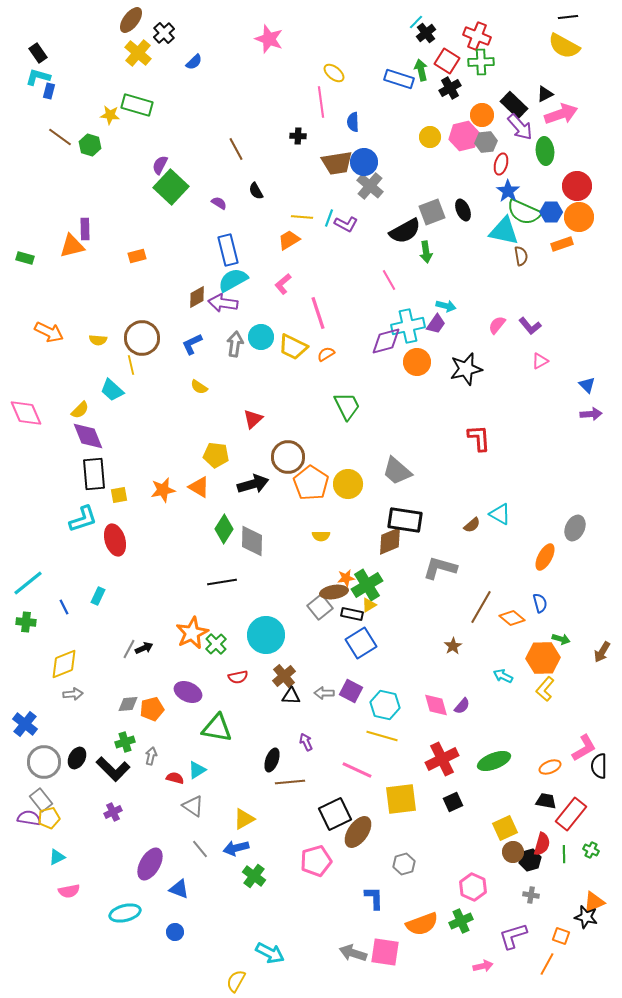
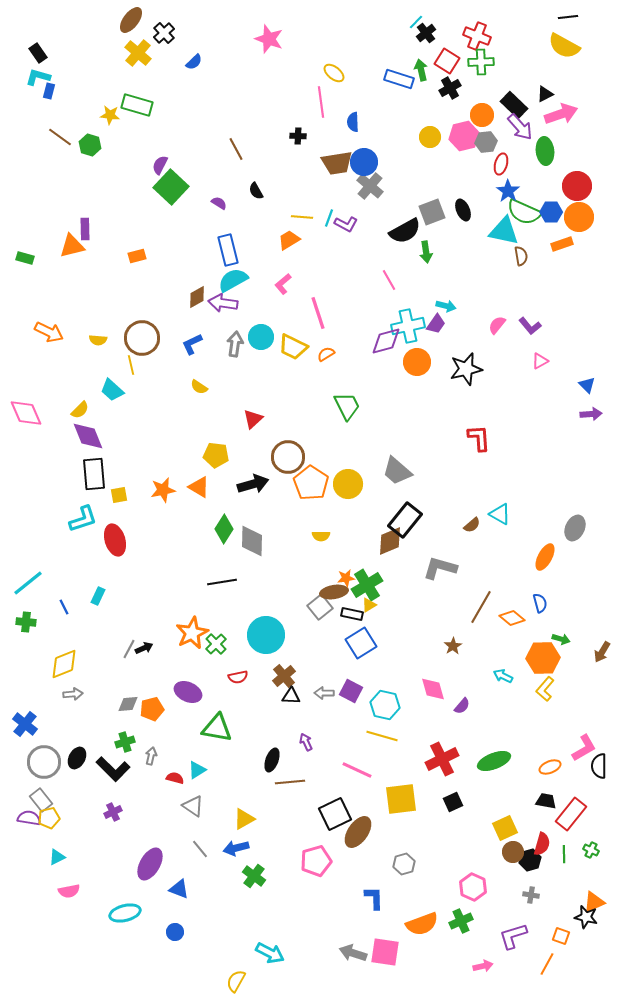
black rectangle at (405, 520): rotated 60 degrees counterclockwise
pink diamond at (436, 705): moved 3 px left, 16 px up
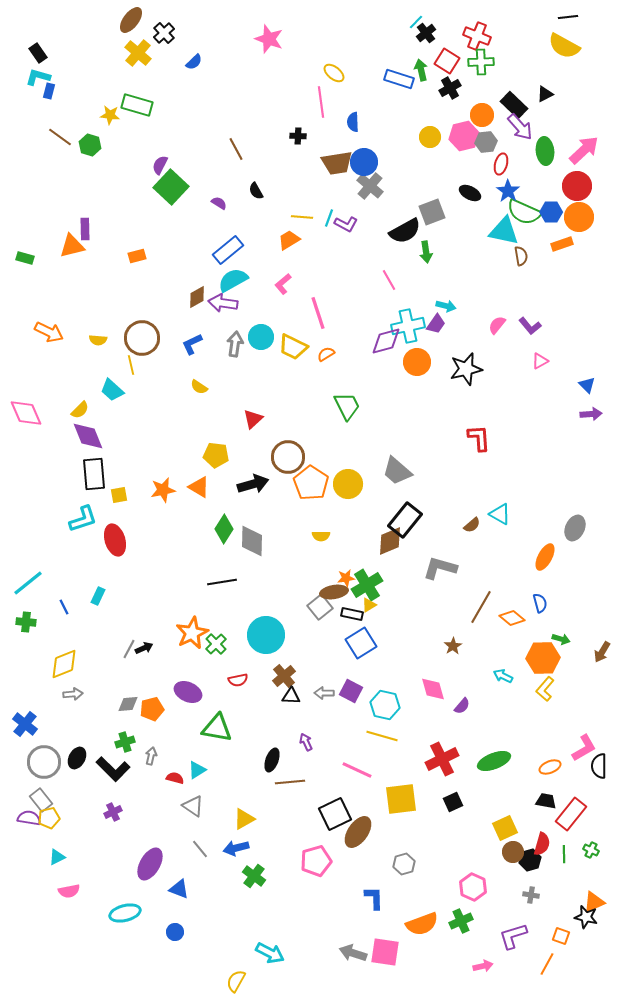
pink arrow at (561, 114): moved 23 px right, 36 px down; rotated 24 degrees counterclockwise
black ellipse at (463, 210): moved 7 px right, 17 px up; rotated 40 degrees counterclockwise
blue rectangle at (228, 250): rotated 64 degrees clockwise
red semicircle at (238, 677): moved 3 px down
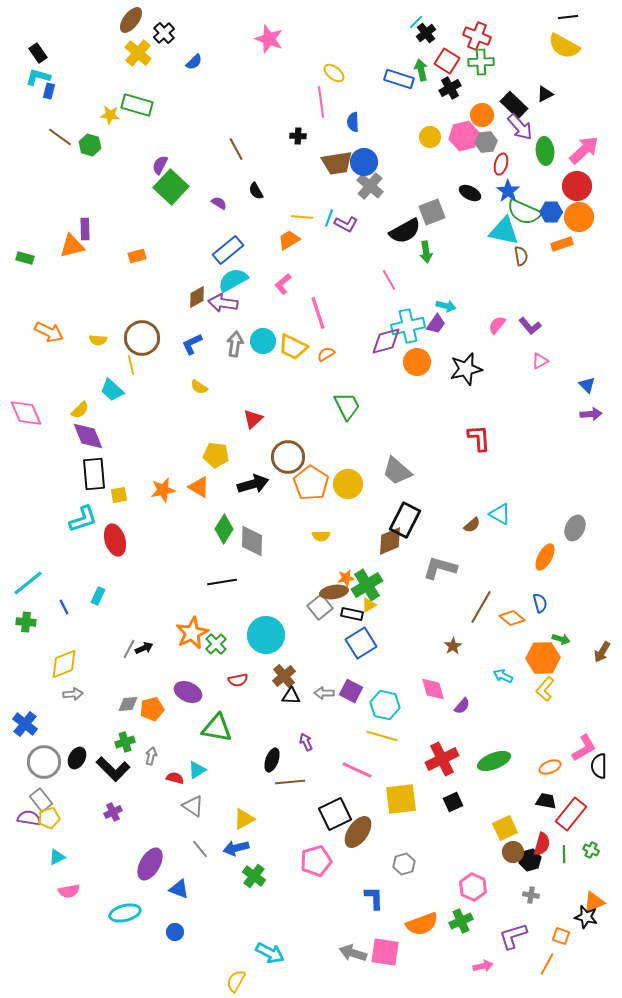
cyan circle at (261, 337): moved 2 px right, 4 px down
black rectangle at (405, 520): rotated 12 degrees counterclockwise
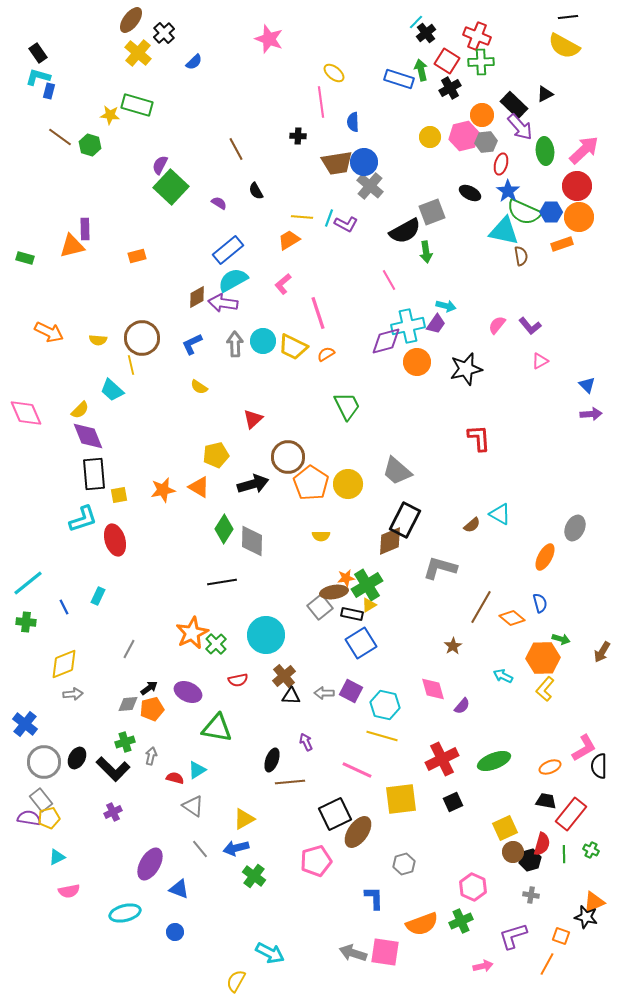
gray arrow at (235, 344): rotated 10 degrees counterclockwise
yellow pentagon at (216, 455): rotated 20 degrees counterclockwise
black arrow at (144, 648): moved 5 px right, 40 px down; rotated 12 degrees counterclockwise
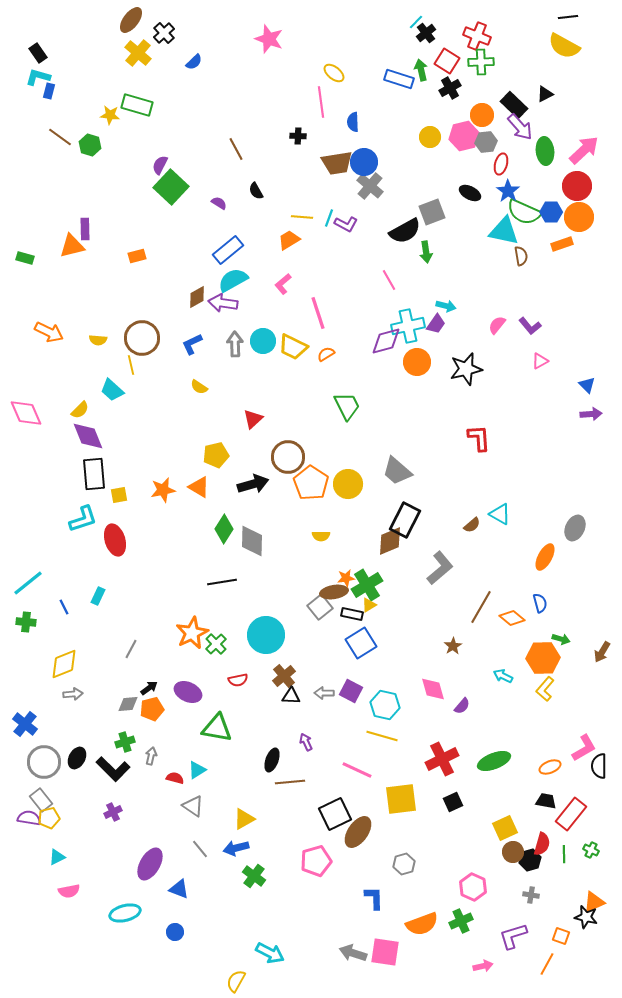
gray L-shape at (440, 568): rotated 124 degrees clockwise
gray line at (129, 649): moved 2 px right
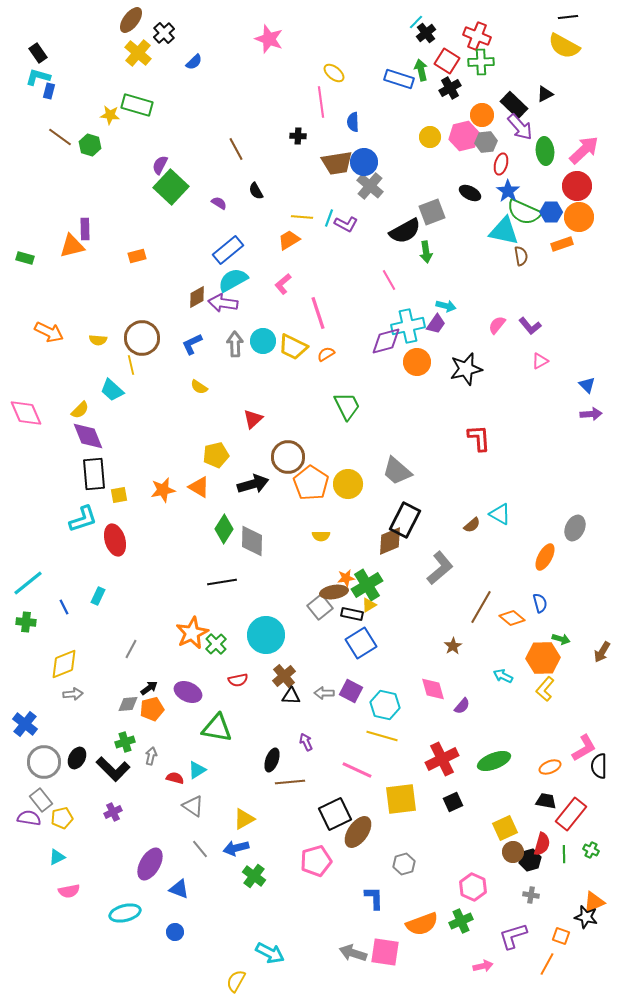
yellow pentagon at (49, 818): moved 13 px right
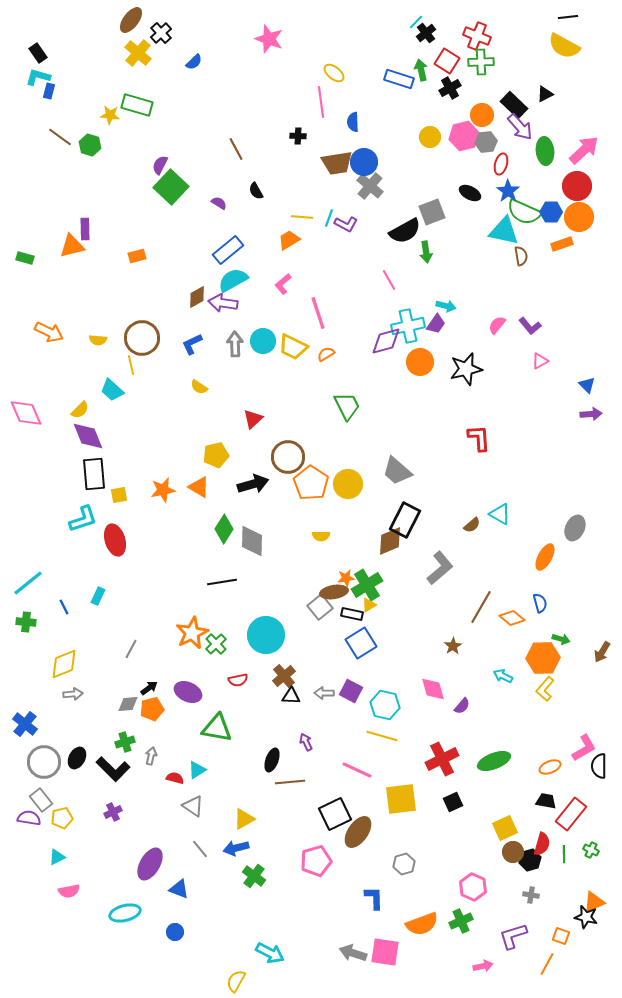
black cross at (164, 33): moved 3 px left
orange circle at (417, 362): moved 3 px right
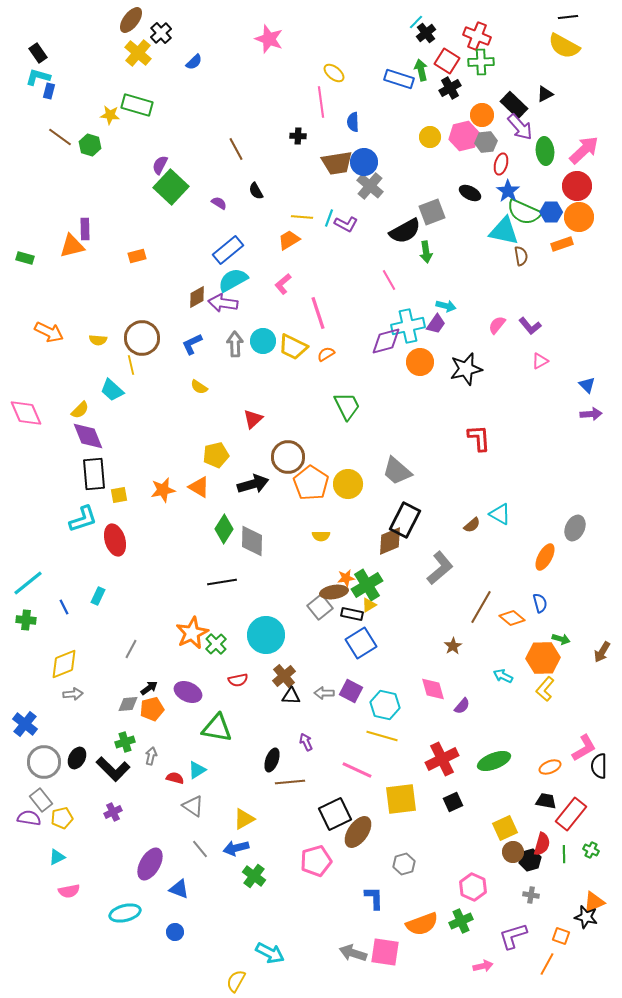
green cross at (26, 622): moved 2 px up
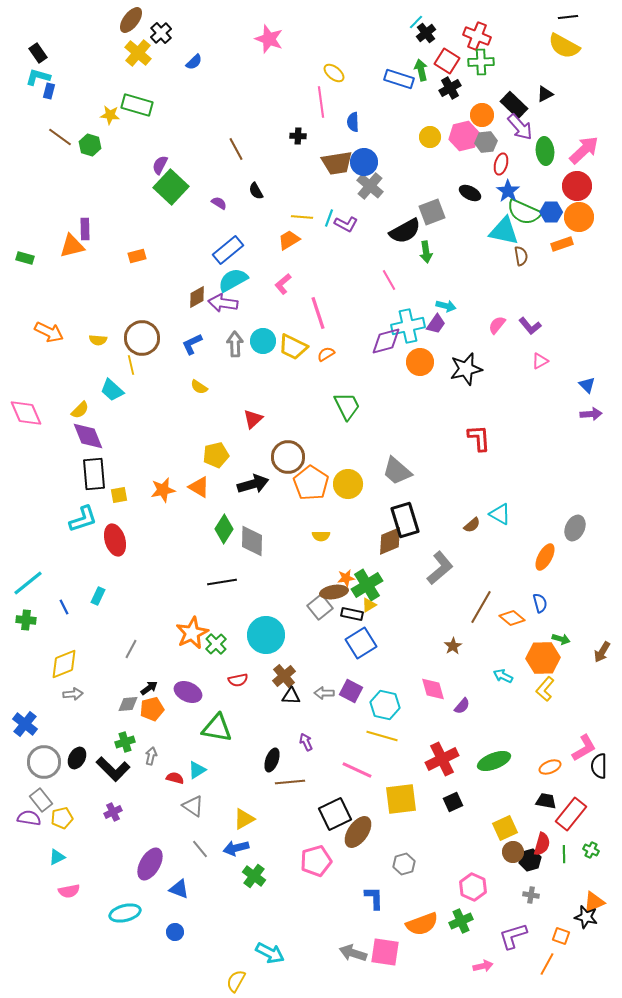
black rectangle at (405, 520): rotated 44 degrees counterclockwise
